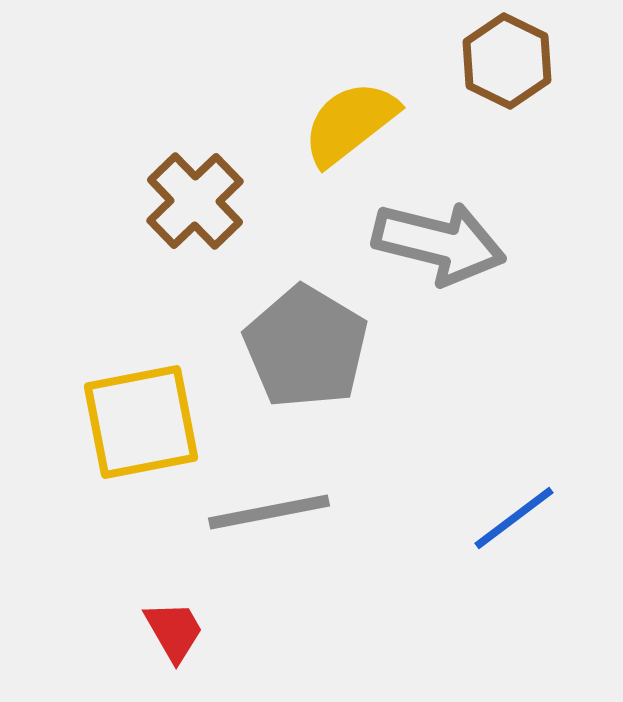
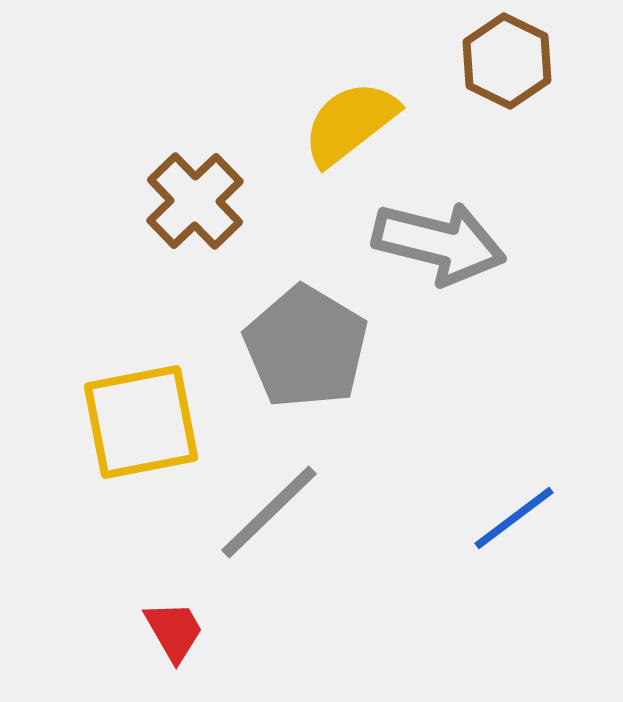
gray line: rotated 33 degrees counterclockwise
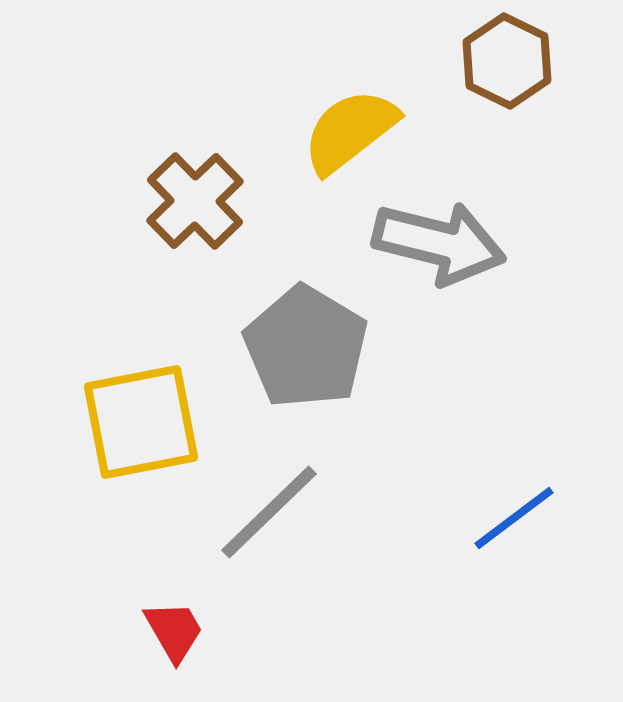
yellow semicircle: moved 8 px down
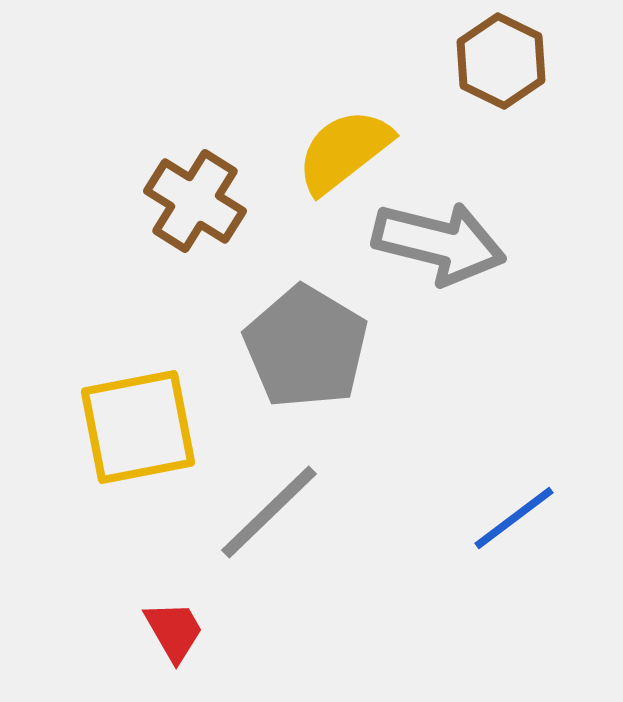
brown hexagon: moved 6 px left
yellow semicircle: moved 6 px left, 20 px down
brown cross: rotated 14 degrees counterclockwise
yellow square: moved 3 px left, 5 px down
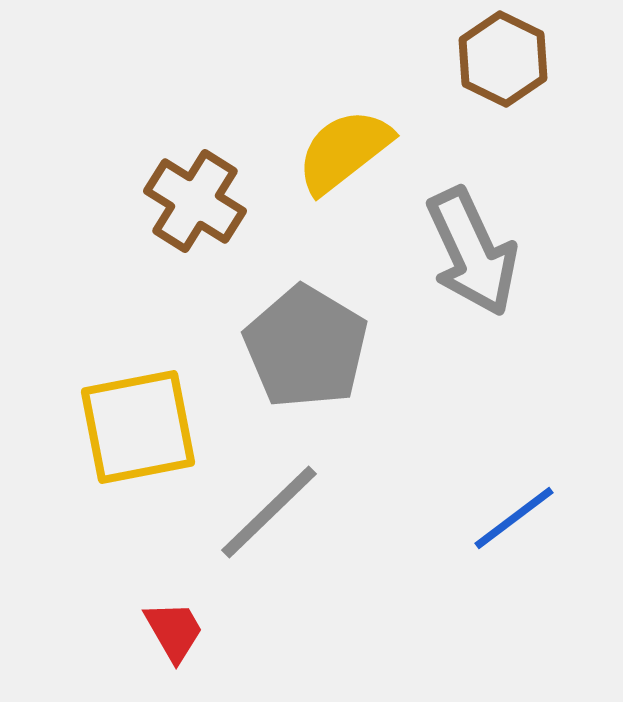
brown hexagon: moved 2 px right, 2 px up
gray arrow: moved 33 px right, 9 px down; rotated 51 degrees clockwise
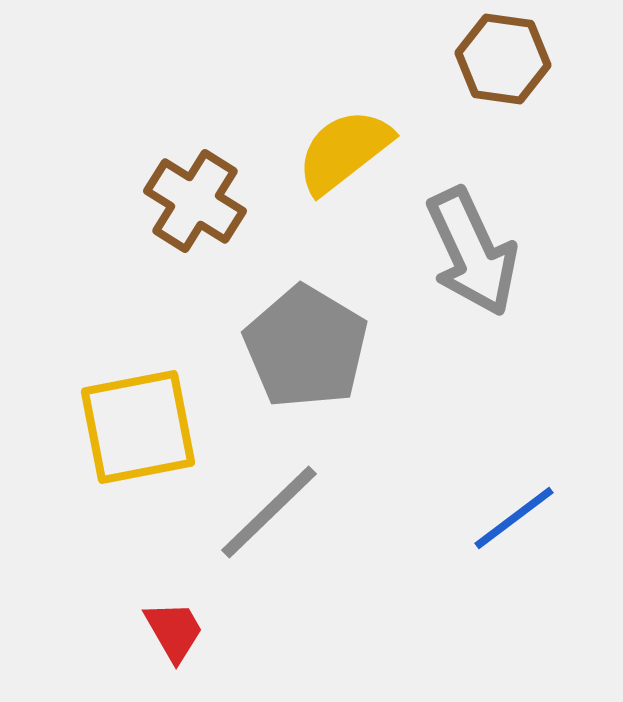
brown hexagon: rotated 18 degrees counterclockwise
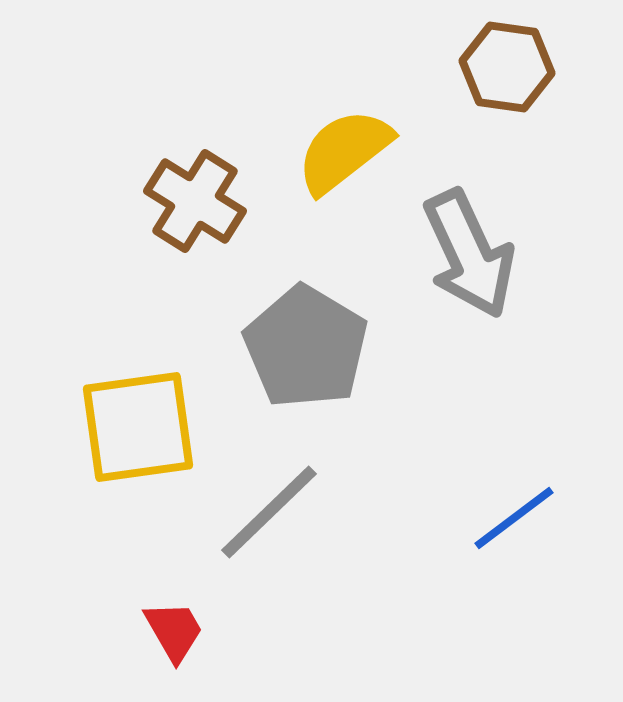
brown hexagon: moved 4 px right, 8 px down
gray arrow: moved 3 px left, 2 px down
yellow square: rotated 3 degrees clockwise
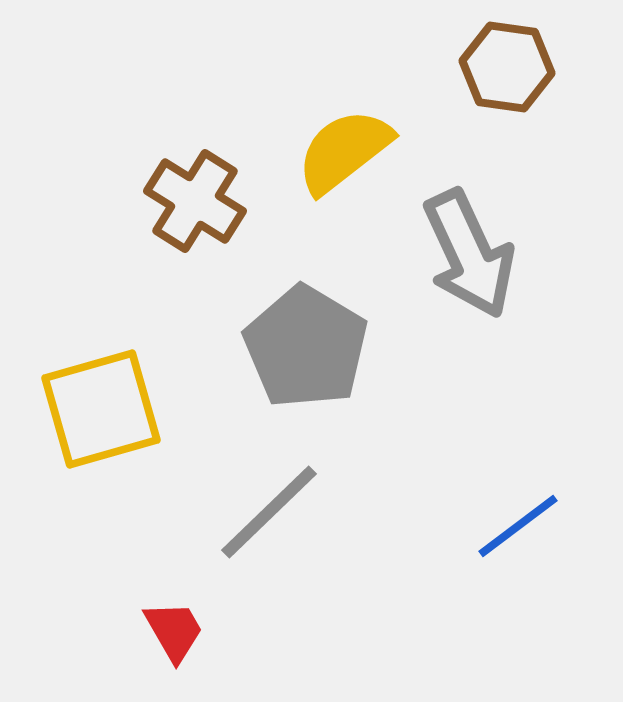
yellow square: moved 37 px left, 18 px up; rotated 8 degrees counterclockwise
blue line: moved 4 px right, 8 px down
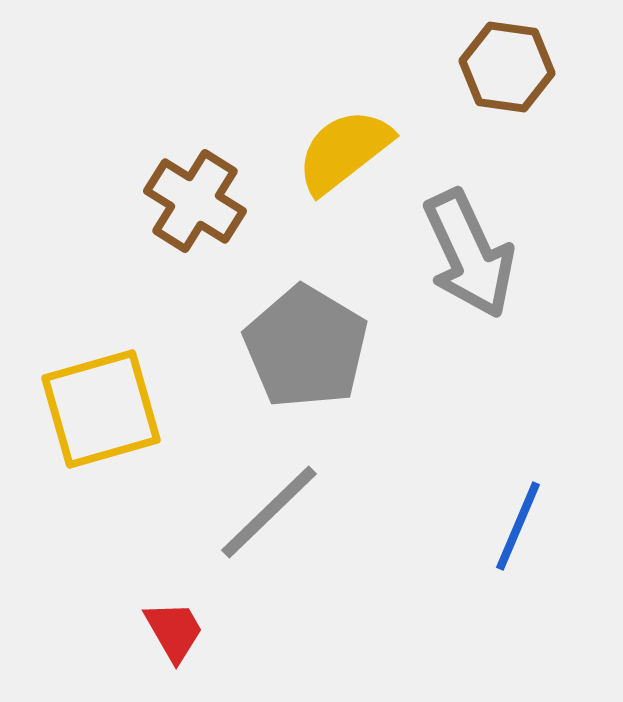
blue line: rotated 30 degrees counterclockwise
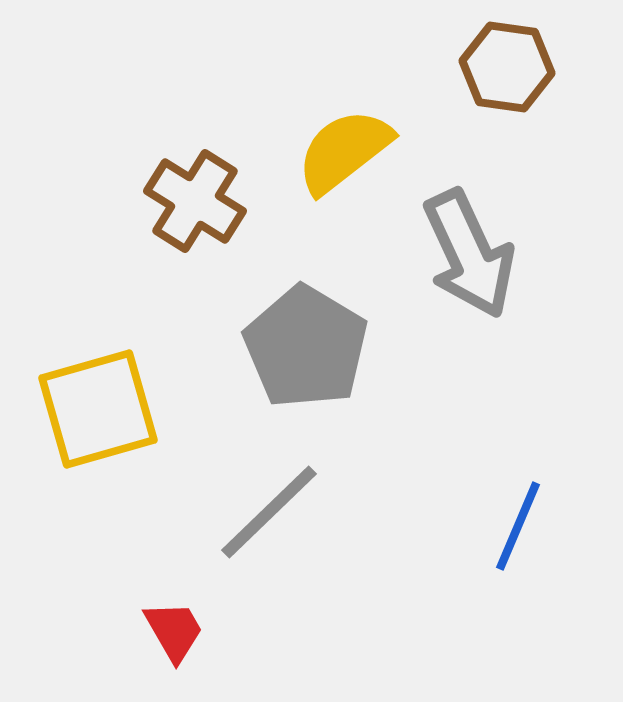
yellow square: moved 3 px left
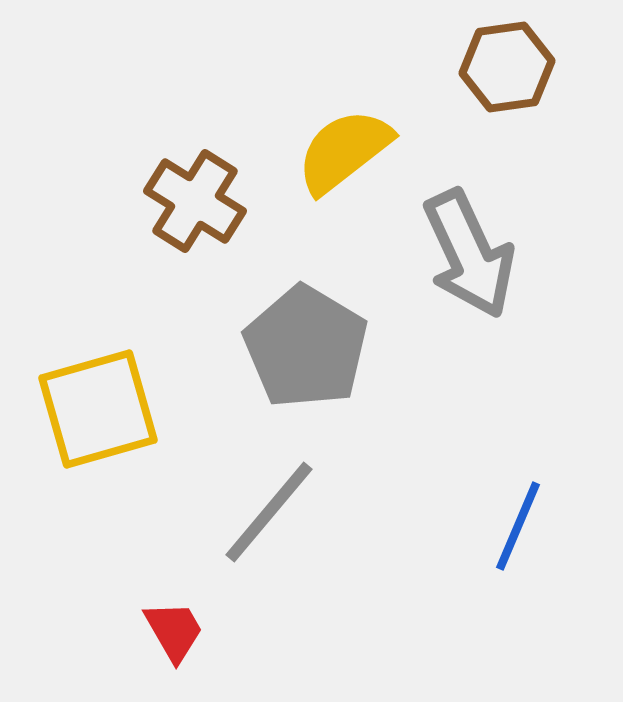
brown hexagon: rotated 16 degrees counterclockwise
gray line: rotated 6 degrees counterclockwise
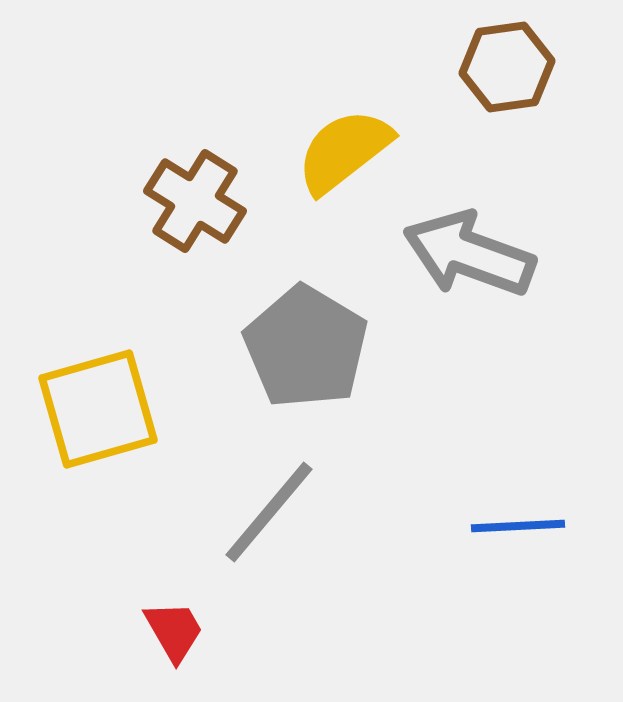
gray arrow: rotated 135 degrees clockwise
blue line: rotated 64 degrees clockwise
